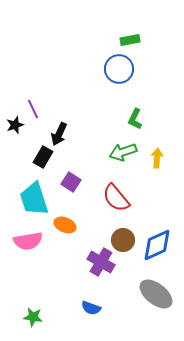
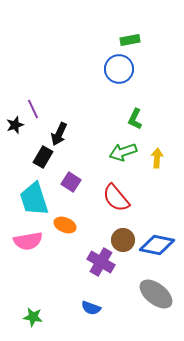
blue diamond: rotated 36 degrees clockwise
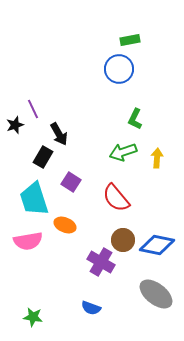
black arrow: rotated 55 degrees counterclockwise
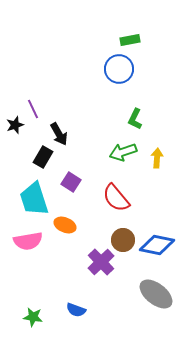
purple cross: rotated 16 degrees clockwise
blue semicircle: moved 15 px left, 2 px down
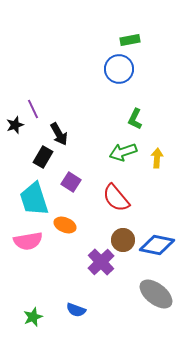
green star: rotated 30 degrees counterclockwise
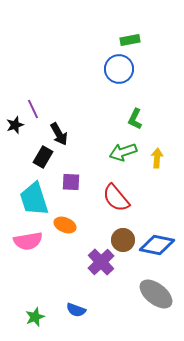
purple square: rotated 30 degrees counterclockwise
green star: moved 2 px right
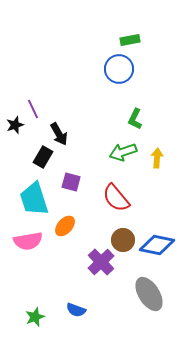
purple square: rotated 12 degrees clockwise
orange ellipse: moved 1 px down; rotated 70 degrees counterclockwise
gray ellipse: moved 7 px left; rotated 20 degrees clockwise
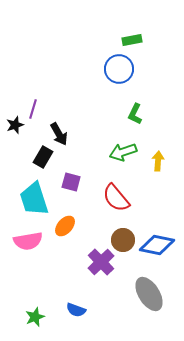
green rectangle: moved 2 px right
purple line: rotated 42 degrees clockwise
green L-shape: moved 5 px up
yellow arrow: moved 1 px right, 3 px down
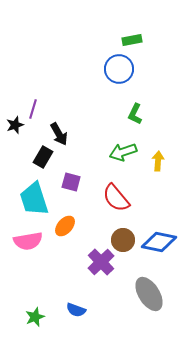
blue diamond: moved 2 px right, 3 px up
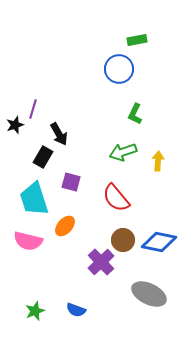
green rectangle: moved 5 px right
pink semicircle: rotated 24 degrees clockwise
gray ellipse: rotated 32 degrees counterclockwise
green star: moved 6 px up
